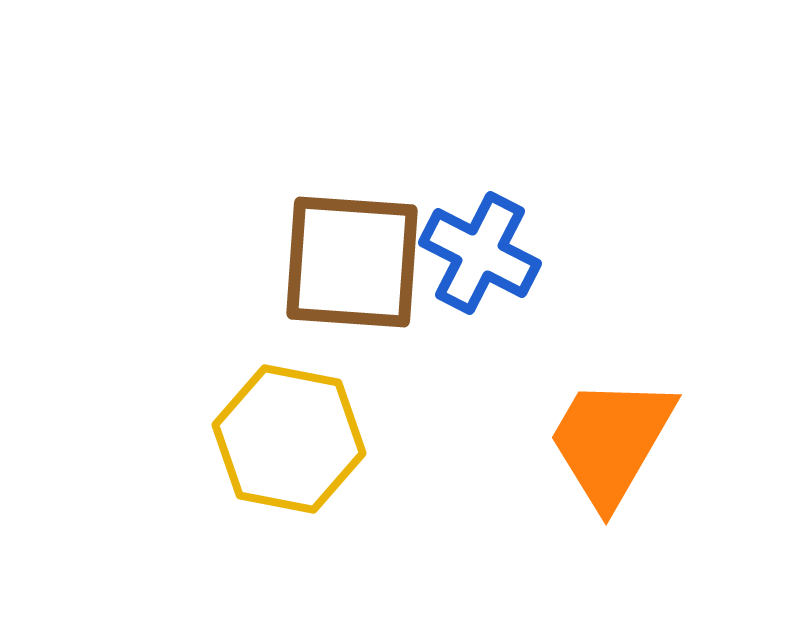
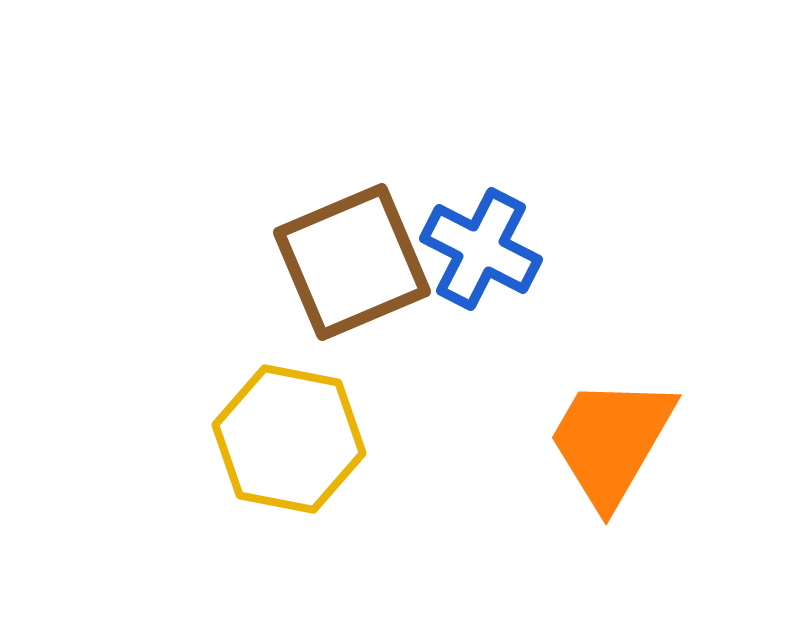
blue cross: moved 1 px right, 4 px up
brown square: rotated 27 degrees counterclockwise
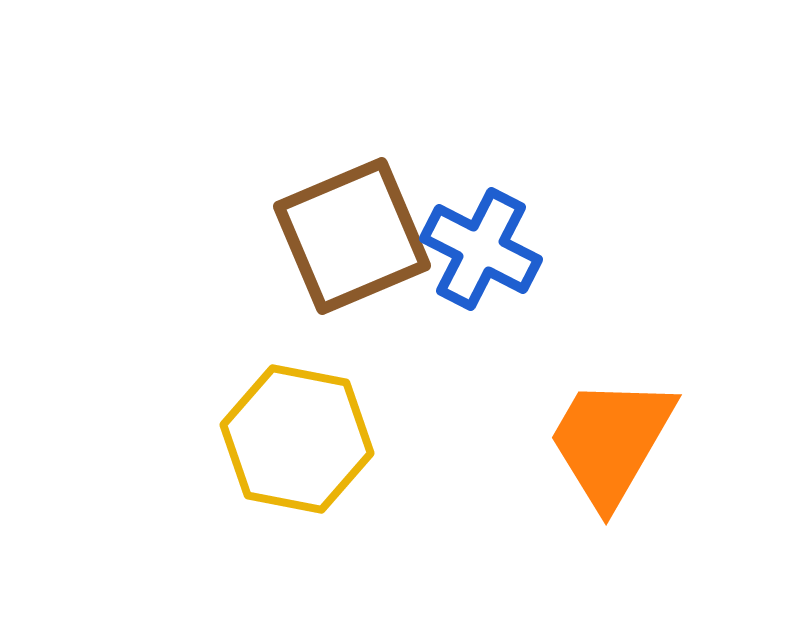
brown square: moved 26 px up
yellow hexagon: moved 8 px right
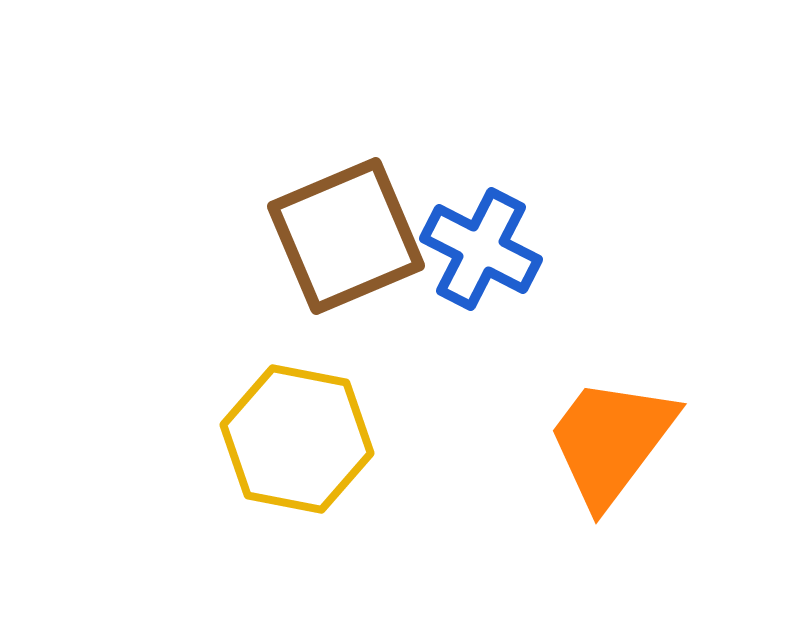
brown square: moved 6 px left
orange trapezoid: rotated 7 degrees clockwise
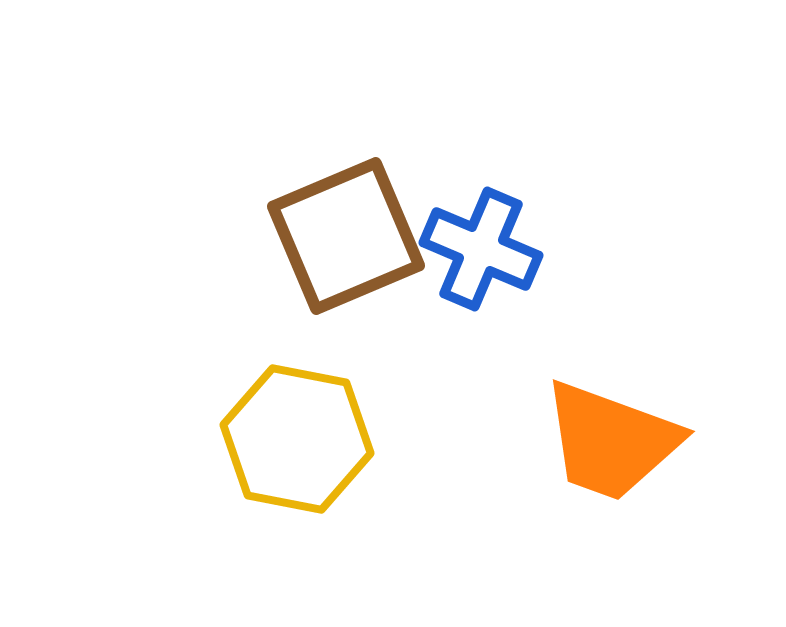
blue cross: rotated 4 degrees counterclockwise
orange trapezoid: rotated 107 degrees counterclockwise
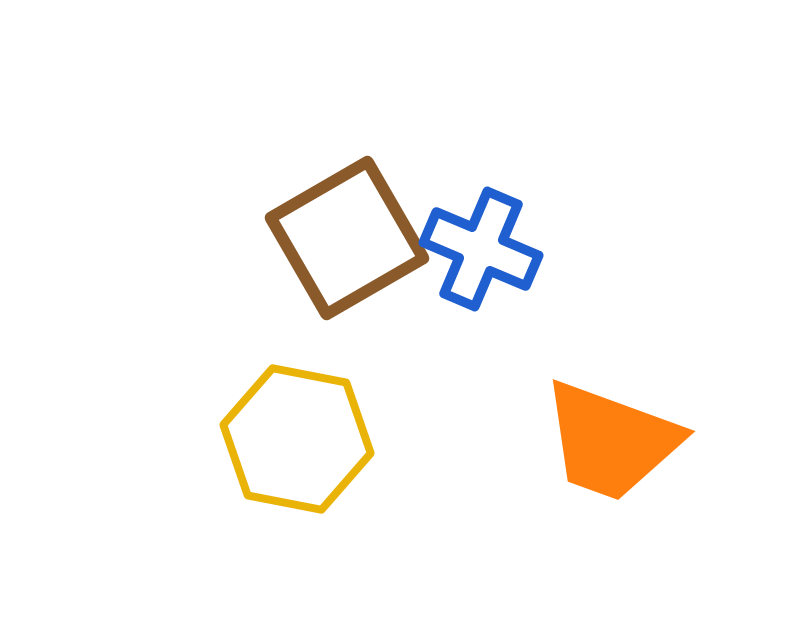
brown square: moved 1 px right, 2 px down; rotated 7 degrees counterclockwise
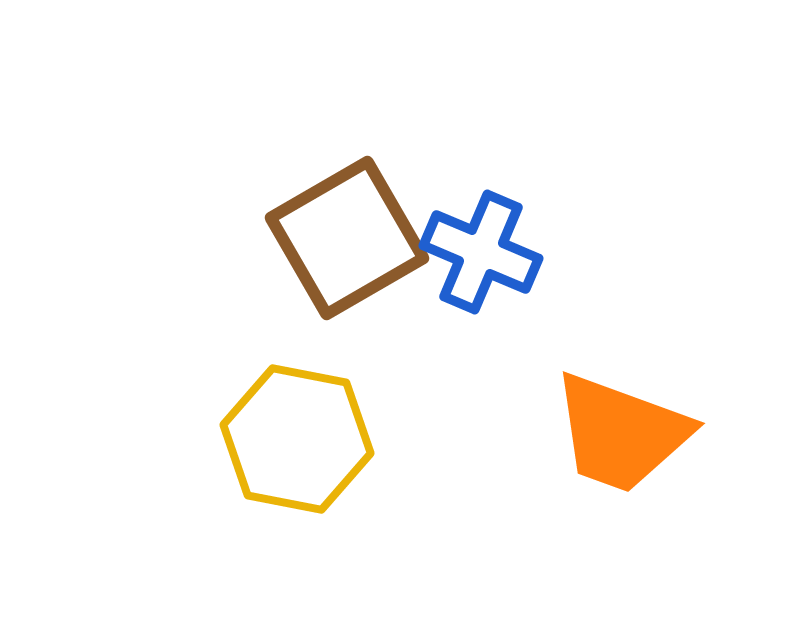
blue cross: moved 3 px down
orange trapezoid: moved 10 px right, 8 px up
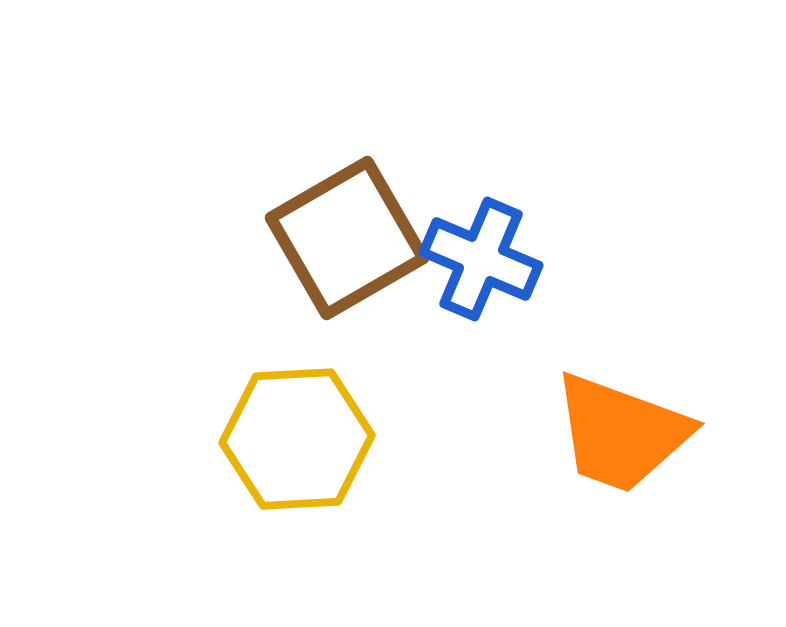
blue cross: moved 7 px down
yellow hexagon: rotated 14 degrees counterclockwise
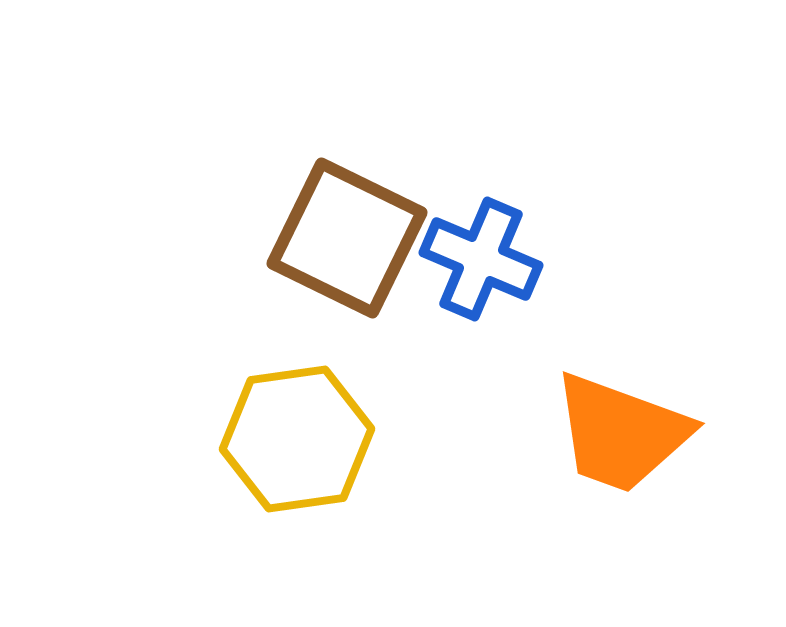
brown square: rotated 34 degrees counterclockwise
yellow hexagon: rotated 5 degrees counterclockwise
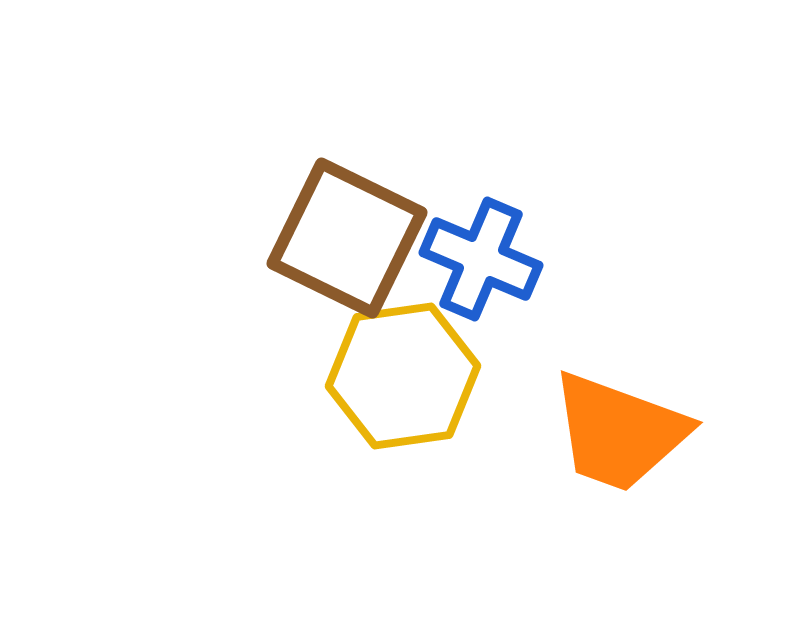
orange trapezoid: moved 2 px left, 1 px up
yellow hexagon: moved 106 px right, 63 px up
